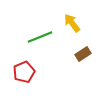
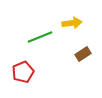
yellow arrow: rotated 120 degrees clockwise
red pentagon: moved 1 px left
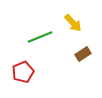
yellow arrow: moved 1 px right; rotated 54 degrees clockwise
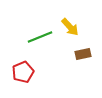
yellow arrow: moved 3 px left, 4 px down
brown rectangle: rotated 21 degrees clockwise
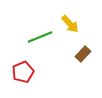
yellow arrow: moved 3 px up
brown rectangle: rotated 35 degrees counterclockwise
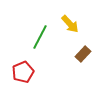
green line: rotated 40 degrees counterclockwise
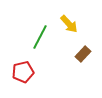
yellow arrow: moved 1 px left
red pentagon: rotated 10 degrees clockwise
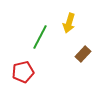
yellow arrow: moved 1 px up; rotated 60 degrees clockwise
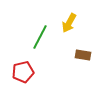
yellow arrow: rotated 12 degrees clockwise
brown rectangle: moved 1 px down; rotated 56 degrees clockwise
